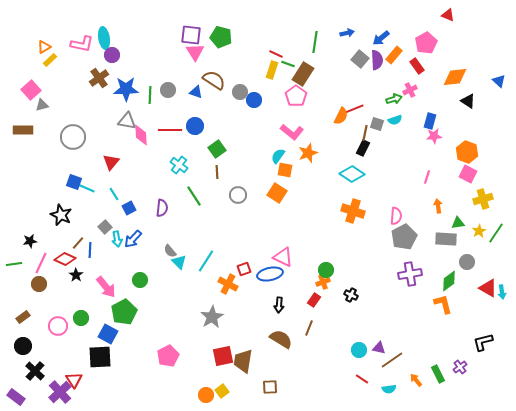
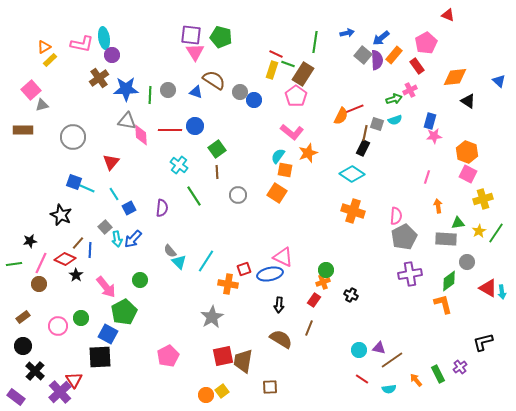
gray square at (360, 59): moved 3 px right, 4 px up
orange cross at (228, 284): rotated 18 degrees counterclockwise
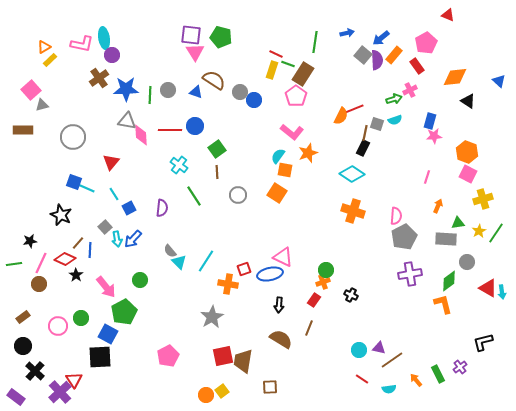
orange arrow at (438, 206): rotated 32 degrees clockwise
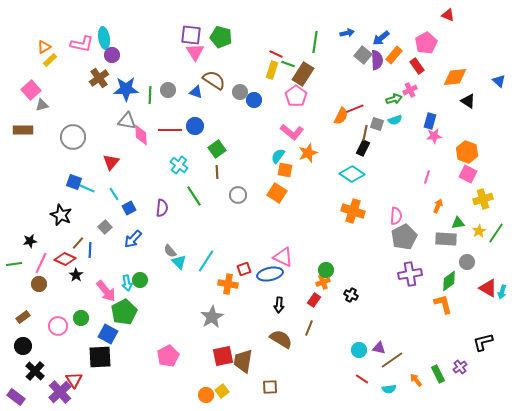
cyan arrow at (117, 239): moved 10 px right, 44 px down
pink arrow at (106, 287): moved 4 px down
cyan arrow at (502, 292): rotated 24 degrees clockwise
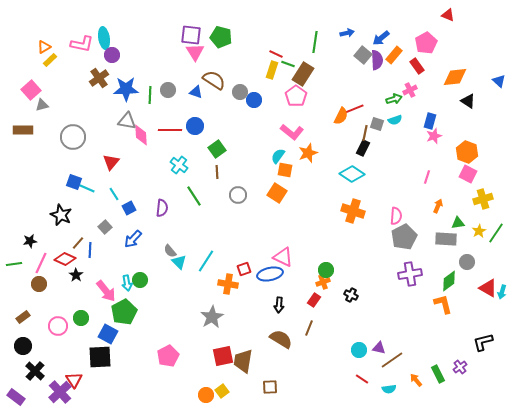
pink star at (434, 136): rotated 14 degrees counterclockwise
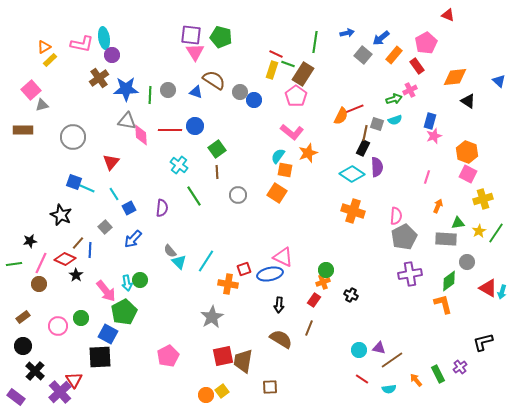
purple semicircle at (377, 60): moved 107 px down
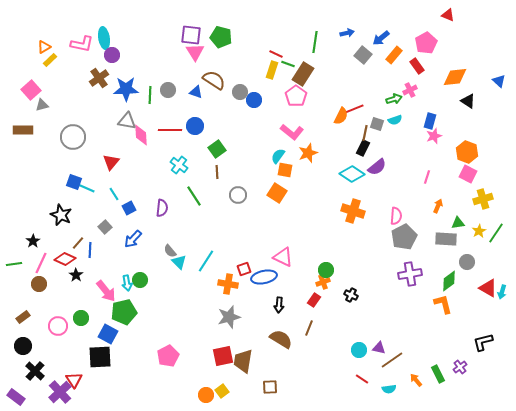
purple semicircle at (377, 167): rotated 54 degrees clockwise
black star at (30, 241): moved 3 px right; rotated 24 degrees counterclockwise
blue ellipse at (270, 274): moved 6 px left, 3 px down
green pentagon at (124, 312): rotated 15 degrees clockwise
gray star at (212, 317): moved 17 px right; rotated 15 degrees clockwise
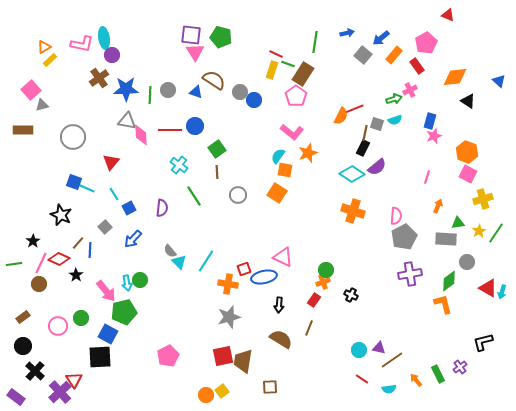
red diamond at (65, 259): moved 6 px left
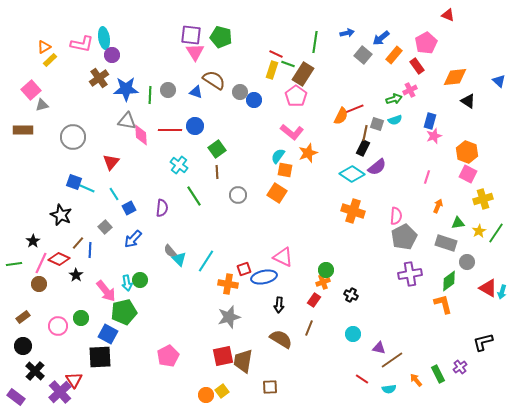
gray rectangle at (446, 239): moved 4 px down; rotated 15 degrees clockwise
cyan triangle at (179, 262): moved 3 px up
cyan circle at (359, 350): moved 6 px left, 16 px up
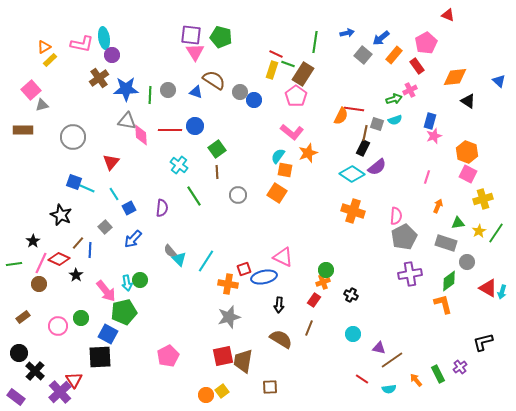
red line at (354, 109): rotated 30 degrees clockwise
black circle at (23, 346): moved 4 px left, 7 px down
